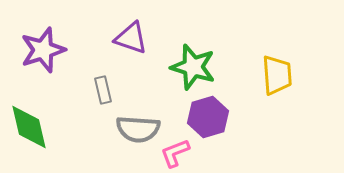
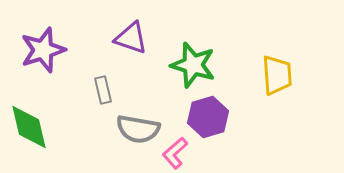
green star: moved 2 px up
gray semicircle: rotated 6 degrees clockwise
pink L-shape: rotated 20 degrees counterclockwise
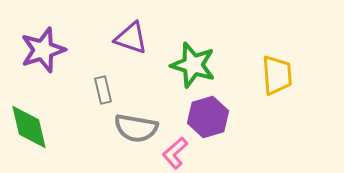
gray semicircle: moved 2 px left, 1 px up
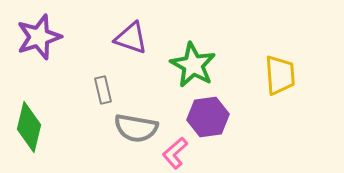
purple star: moved 4 px left, 13 px up
green star: rotated 12 degrees clockwise
yellow trapezoid: moved 3 px right
purple hexagon: rotated 9 degrees clockwise
green diamond: rotated 27 degrees clockwise
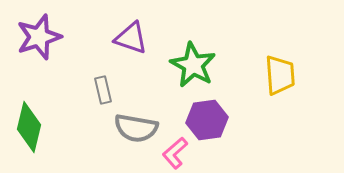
purple hexagon: moved 1 px left, 3 px down
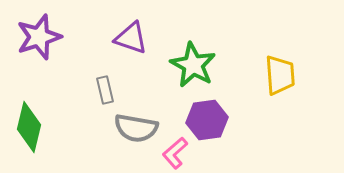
gray rectangle: moved 2 px right
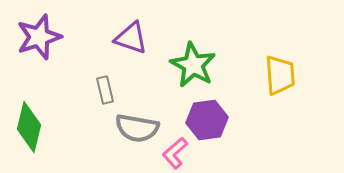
gray semicircle: moved 1 px right
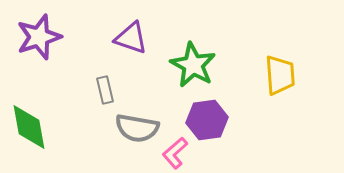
green diamond: rotated 24 degrees counterclockwise
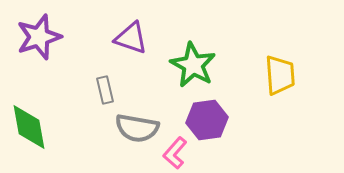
pink L-shape: rotated 8 degrees counterclockwise
